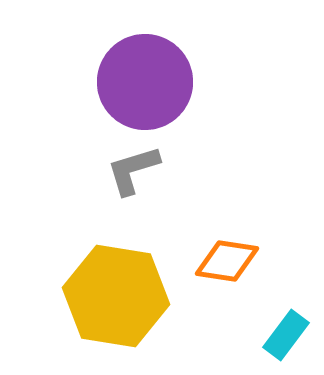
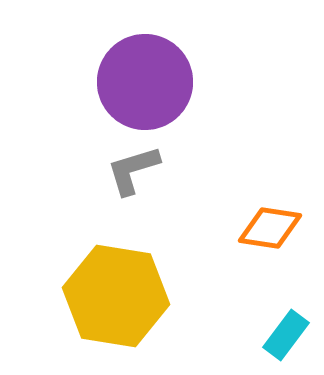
orange diamond: moved 43 px right, 33 px up
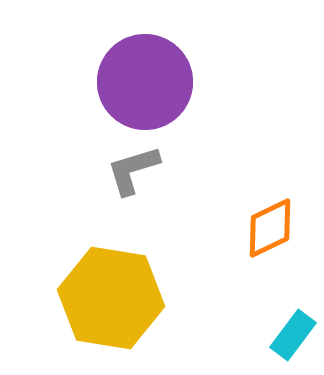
orange diamond: rotated 34 degrees counterclockwise
yellow hexagon: moved 5 px left, 2 px down
cyan rectangle: moved 7 px right
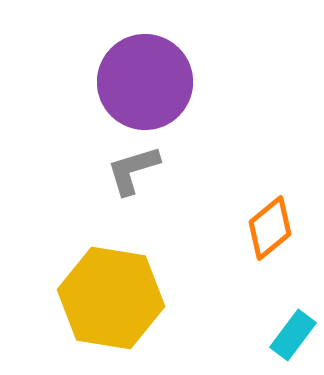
orange diamond: rotated 14 degrees counterclockwise
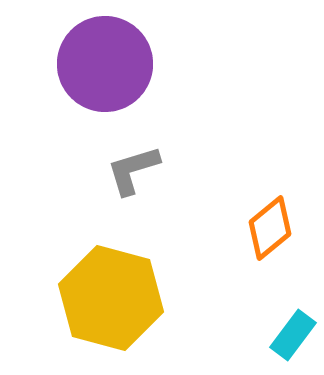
purple circle: moved 40 px left, 18 px up
yellow hexagon: rotated 6 degrees clockwise
